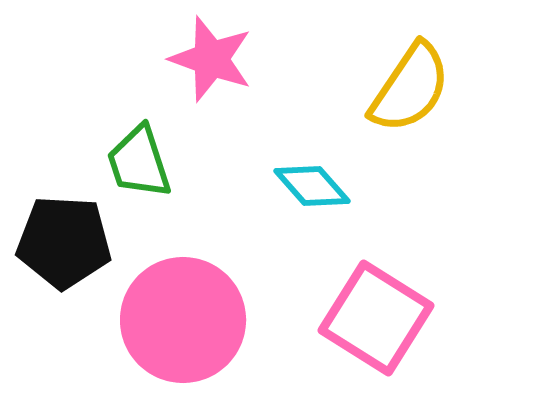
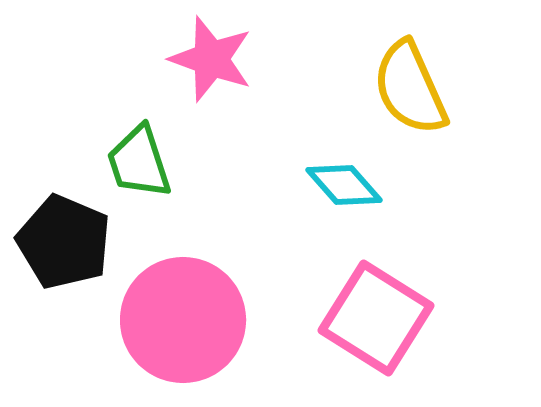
yellow semicircle: rotated 122 degrees clockwise
cyan diamond: moved 32 px right, 1 px up
black pentagon: rotated 20 degrees clockwise
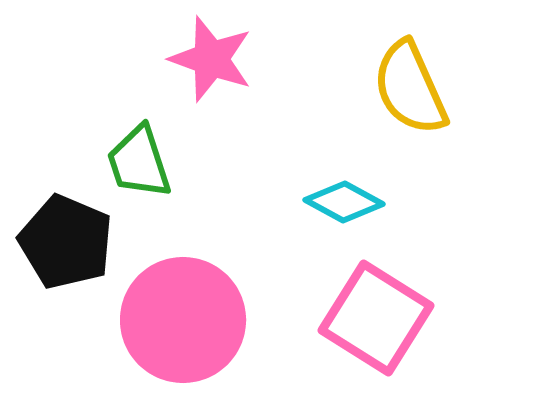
cyan diamond: moved 17 px down; rotated 20 degrees counterclockwise
black pentagon: moved 2 px right
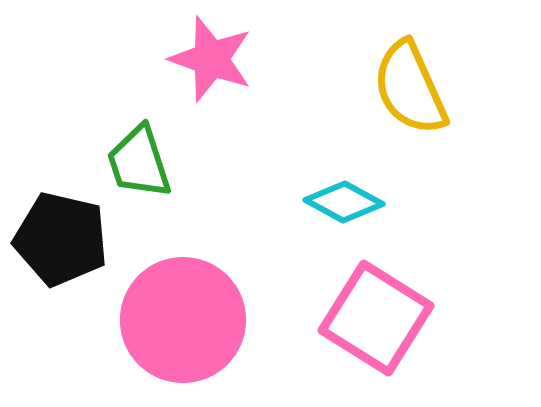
black pentagon: moved 5 px left, 3 px up; rotated 10 degrees counterclockwise
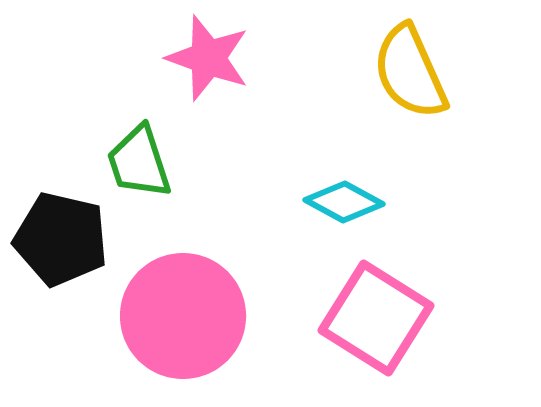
pink star: moved 3 px left, 1 px up
yellow semicircle: moved 16 px up
pink circle: moved 4 px up
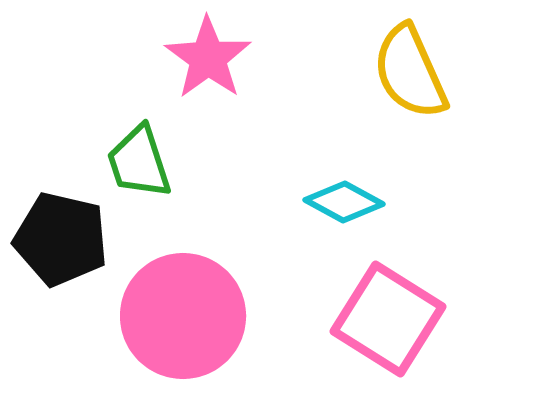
pink star: rotated 16 degrees clockwise
pink square: moved 12 px right, 1 px down
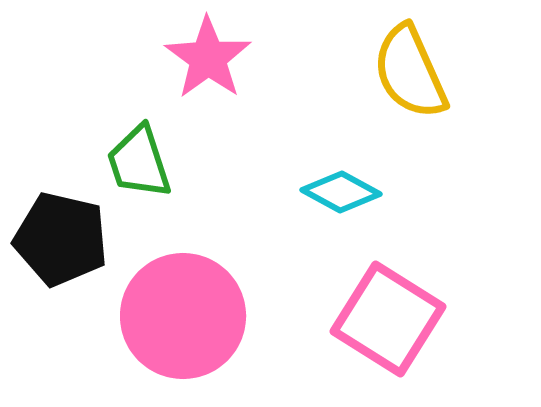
cyan diamond: moved 3 px left, 10 px up
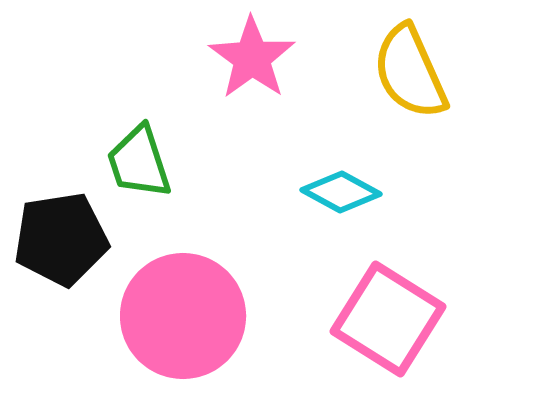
pink star: moved 44 px right
black pentagon: rotated 22 degrees counterclockwise
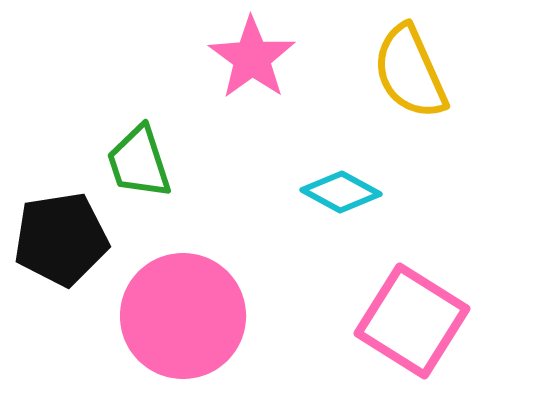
pink square: moved 24 px right, 2 px down
